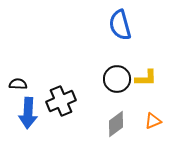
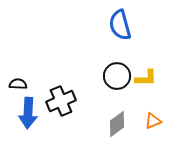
black circle: moved 3 px up
gray diamond: moved 1 px right
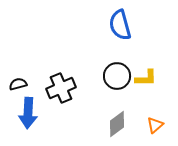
black semicircle: rotated 18 degrees counterclockwise
black cross: moved 13 px up
orange triangle: moved 2 px right, 4 px down; rotated 18 degrees counterclockwise
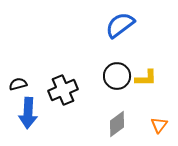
blue semicircle: rotated 68 degrees clockwise
black cross: moved 2 px right, 2 px down
orange triangle: moved 4 px right; rotated 12 degrees counterclockwise
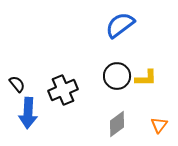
black semicircle: moved 1 px left; rotated 66 degrees clockwise
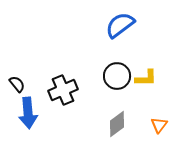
blue arrow: rotated 8 degrees counterclockwise
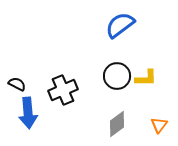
black semicircle: rotated 24 degrees counterclockwise
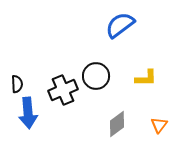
black circle: moved 21 px left
black semicircle: rotated 60 degrees clockwise
